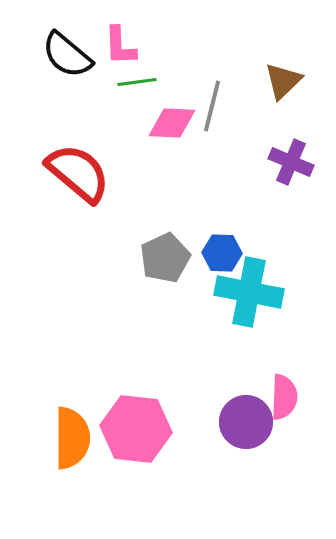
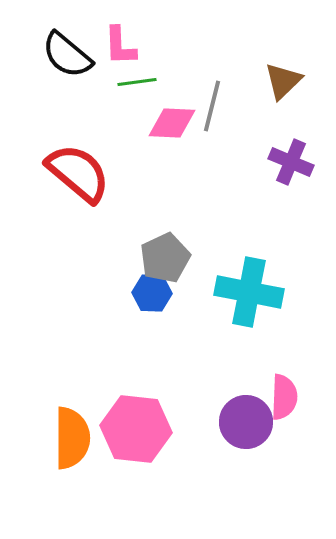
blue hexagon: moved 70 px left, 40 px down
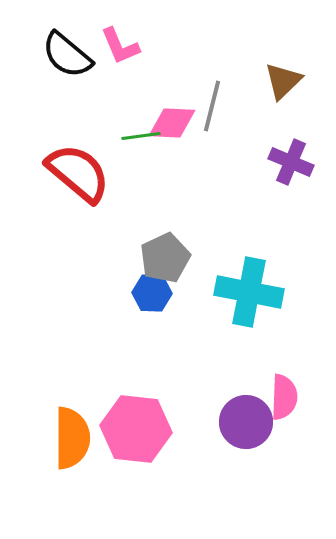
pink L-shape: rotated 21 degrees counterclockwise
green line: moved 4 px right, 54 px down
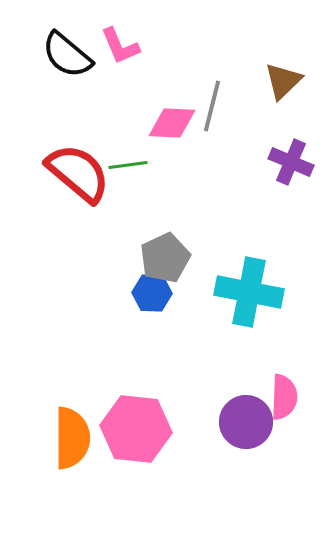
green line: moved 13 px left, 29 px down
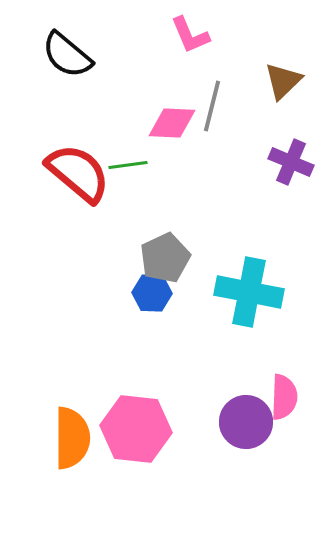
pink L-shape: moved 70 px right, 11 px up
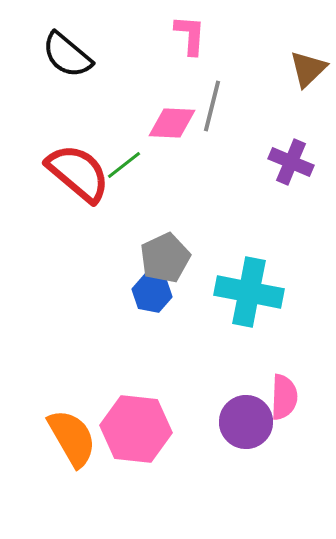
pink L-shape: rotated 153 degrees counterclockwise
brown triangle: moved 25 px right, 12 px up
green line: moved 4 px left; rotated 30 degrees counterclockwise
blue hexagon: rotated 9 degrees clockwise
orange semicircle: rotated 30 degrees counterclockwise
